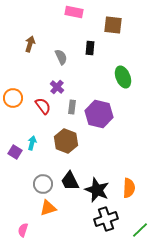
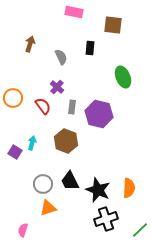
black star: moved 1 px right
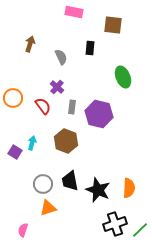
black trapezoid: rotated 15 degrees clockwise
black cross: moved 9 px right, 5 px down
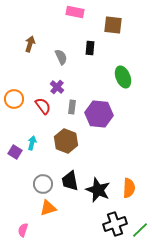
pink rectangle: moved 1 px right
orange circle: moved 1 px right, 1 px down
purple hexagon: rotated 8 degrees counterclockwise
